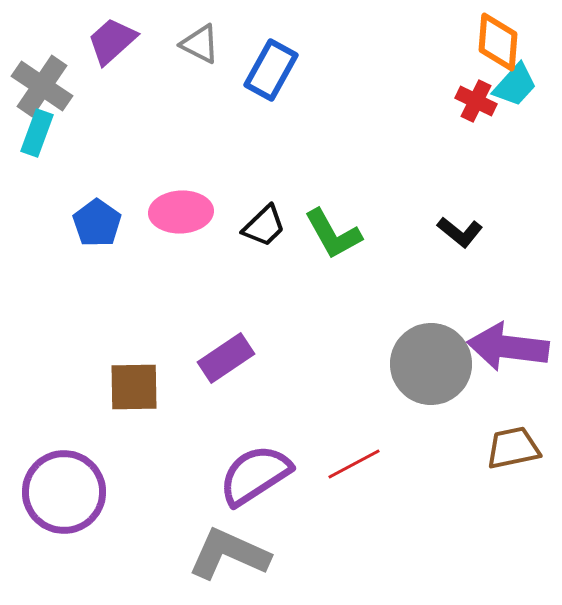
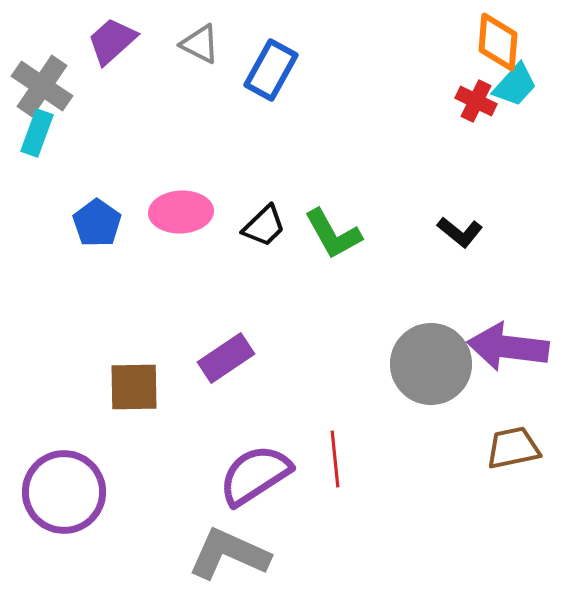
red line: moved 19 px left, 5 px up; rotated 68 degrees counterclockwise
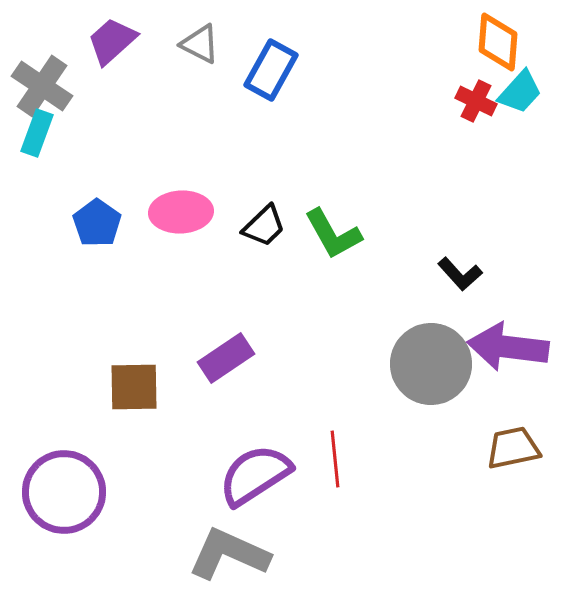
cyan trapezoid: moved 5 px right, 7 px down
black L-shape: moved 42 px down; rotated 9 degrees clockwise
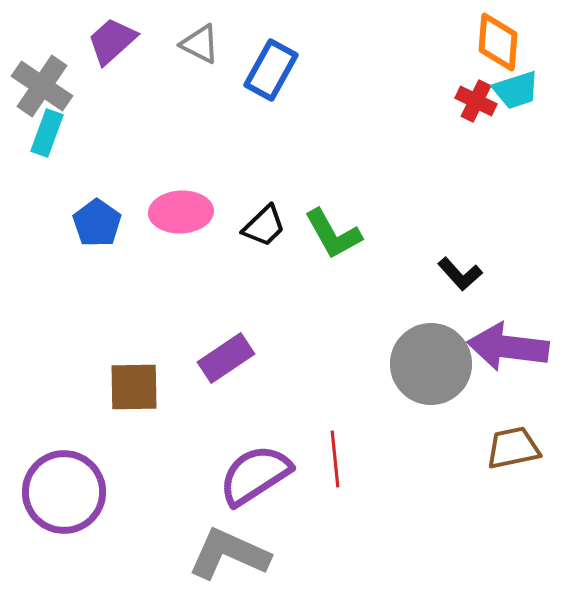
cyan trapezoid: moved 4 px left, 2 px up; rotated 30 degrees clockwise
cyan rectangle: moved 10 px right
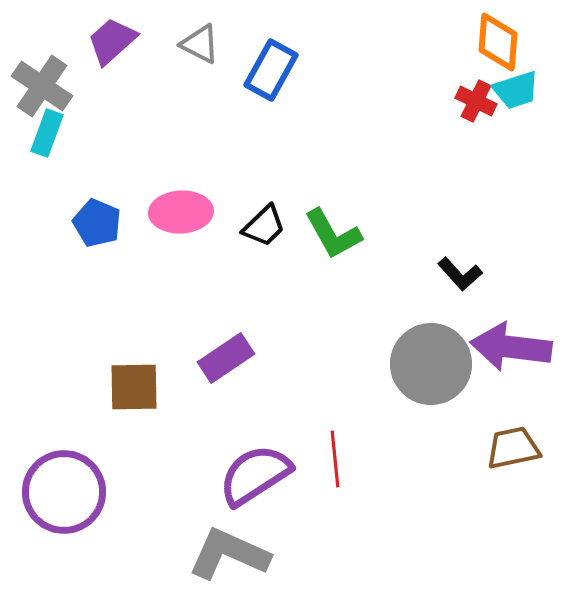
blue pentagon: rotated 12 degrees counterclockwise
purple arrow: moved 3 px right
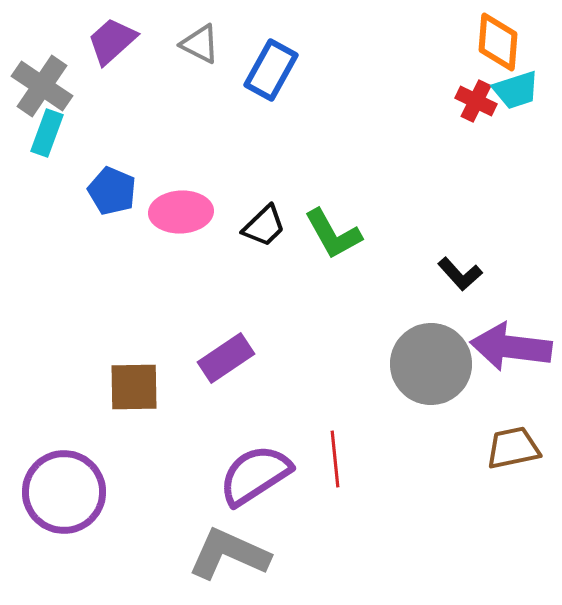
blue pentagon: moved 15 px right, 32 px up
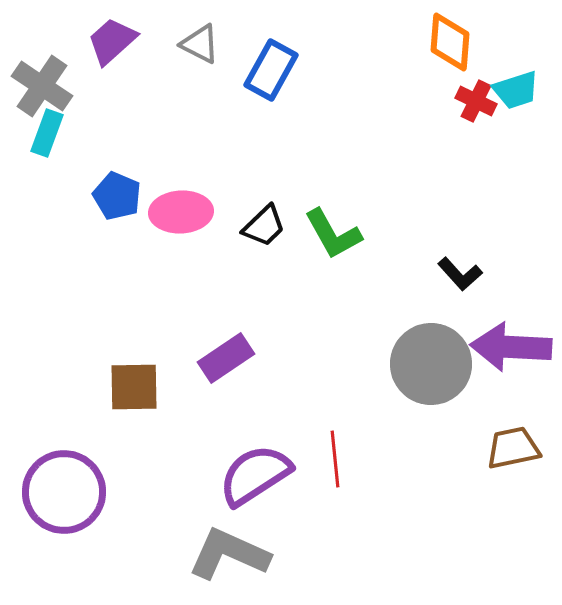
orange diamond: moved 48 px left
blue pentagon: moved 5 px right, 5 px down
purple arrow: rotated 4 degrees counterclockwise
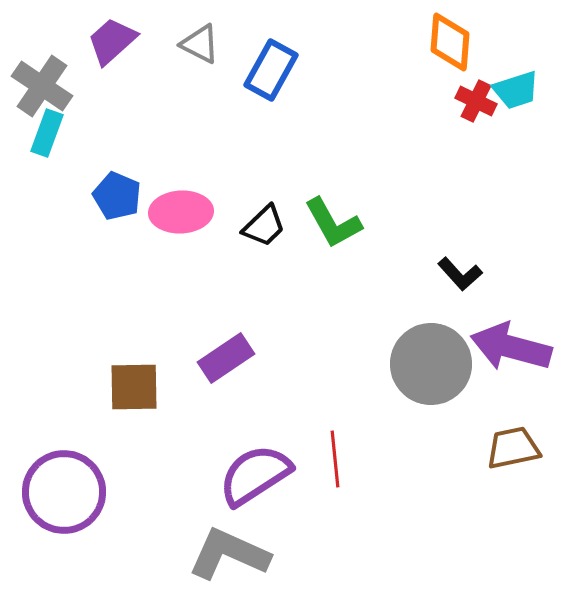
green L-shape: moved 11 px up
purple arrow: rotated 12 degrees clockwise
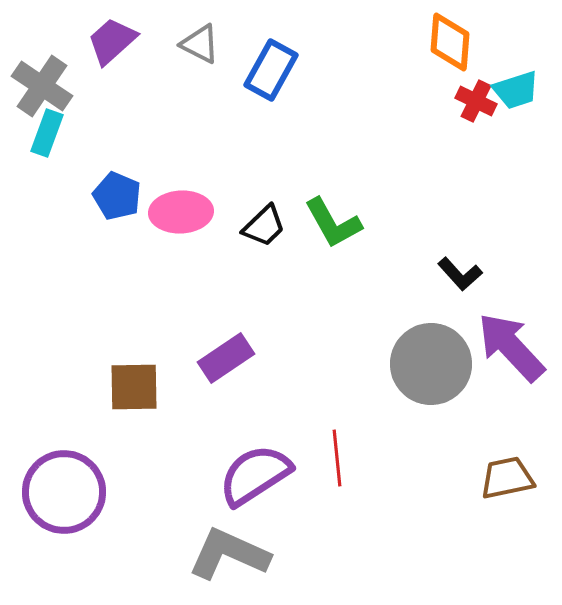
purple arrow: rotated 32 degrees clockwise
brown trapezoid: moved 6 px left, 30 px down
red line: moved 2 px right, 1 px up
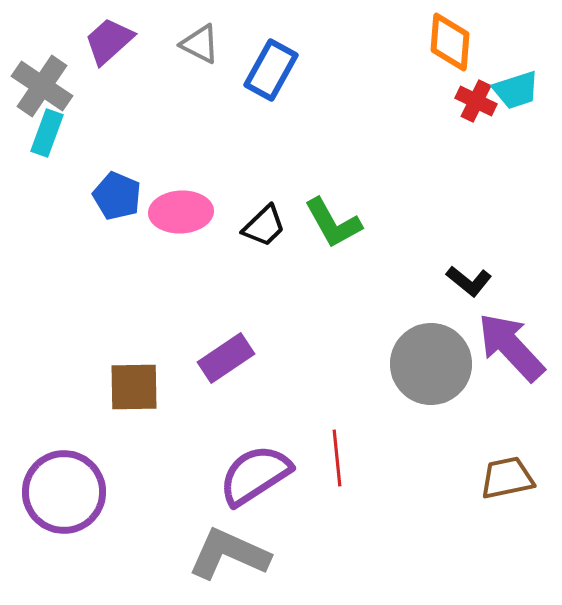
purple trapezoid: moved 3 px left
black L-shape: moved 9 px right, 7 px down; rotated 9 degrees counterclockwise
